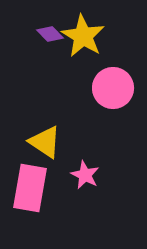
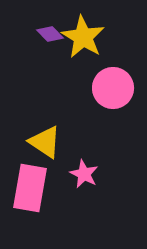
yellow star: moved 1 px down
pink star: moved 1 px left, 1 px up
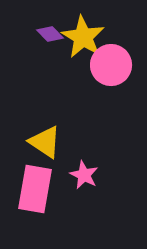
pink circle: moved 2 px left, 23 px up
pink star: moved 1 px down
pink rectangle: moved 5 px right, 1 px down
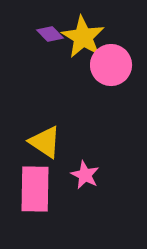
pink star: moved 1 px right
pink rectangle: rotated 9 degrees counterclockwise
